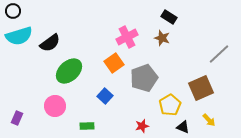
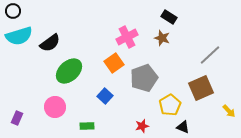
gray line: moved 9 px left, 1 px down
pink circle: moved 1 px down
yellow arrow: moved 20 px right, 9 px up
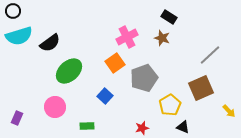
orange square: moved 1 px right
red star: moved 2 px down
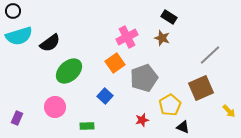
red star: moved 8 px up
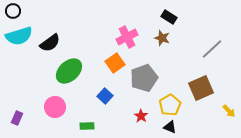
gray line: moved 2 px right, 6 px up
red star: moved 1 px left, 4 px up; rotated 24 degrees counterclockwise
black triangle: moved 13 px left
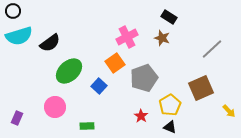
blue square: moved 6 px left, 10 px up
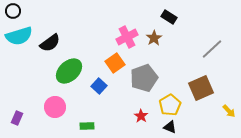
brown star: moved 8 px left; rotated 21 degrees clockwise
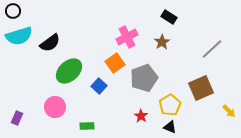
brown star: moved 8 px right, 4 px down
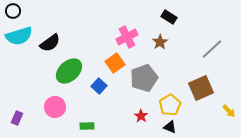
brown star: moved 2 px left
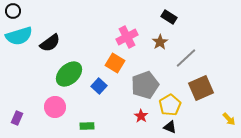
gray line: moved 26 px left, 9 px down
orange square: rotated 24 degrees counterclockwise
green ellipse: moved 3 px down
gray pentagon: moved 1 px right, 7 px down
yellow arrow: moved 8 px down
